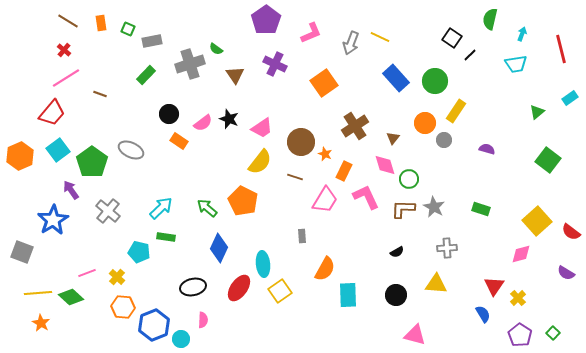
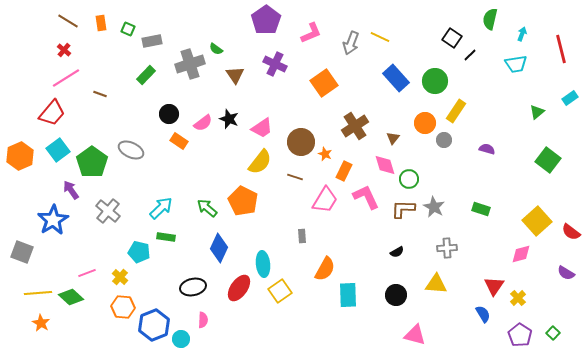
yellow cross at (117, 277): moved 3 px right
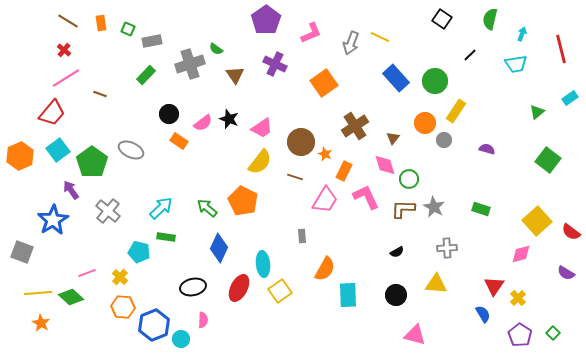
black square at (452, 38): moved 10 px left, 19 px up
red ellipse at (239, 288): rotated 8 degrees counterclockwise
